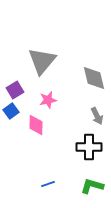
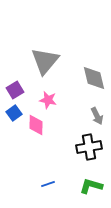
gray triangle: moved 3 px right
pink star: rotated 24 degrees clockwise
blue square: moved 3 px right, 2 px down
black cross: rotated 10 degrees counterclockwise
green L-shape: moved 1 px left
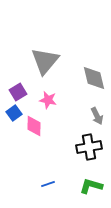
purple square: moved 3 px right, 2 px down
pink diamond: moved 2 px left, 1 px down
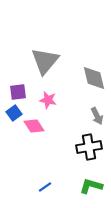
purple square: rotated 24 degrees clockwise
pink diamond: rotated 35 degrees counterclockwise
blue line: moved 3 px left, 3 px down; rotated 16 degrees counterclockwise
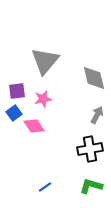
purple square: moved 1 px left, 1 px up
pink star: moved 5 px left, 1 px up; rotated 24 degrees counterclockwise
gray arrow: moved 1 px up; rotated 126 degrees counterclockwise
black cross: moved 1 px right, 2 px down
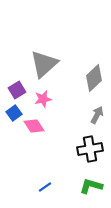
gray triangle: moved 1 px left, 3 px down; rotated 8 degrees clockwise
gray diamond: rotated 60 degrees clockwise
purple square: moved 1 px up; rotated 24 degrees counterclockwise
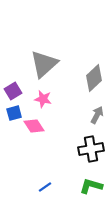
purple square: moved 4 px left, 1 px down
pink star: rotated 24 degrees clockwise
blue square: rotated 21 degrees clockwise
black cross: moved 1 px right
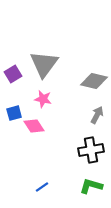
gray triangle: rotated 12 degrees counterclockwise
gray diamond: moved 3 px down; rotated 56 degrees clockwise
purple square: moved 17 px up
black cross: moved 1 px down
blue line: moved 3 px left
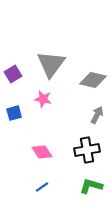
gray triangle: moved 7 px right
gray diamond: moved 1 px left, 1 px up
pink diamond: moved 8 px right, 26 px down
black cross: moved 4 px left
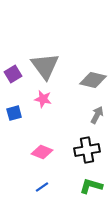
gray triangle: moved 6 px left, 2 px down; rotated 12 degrees counterclockwise
pink diamond: rotated 35 degrees counterclockwise
